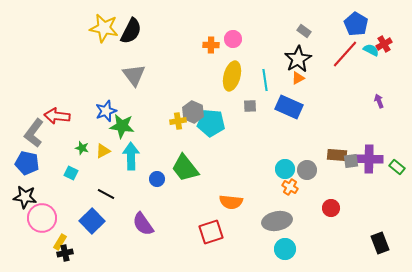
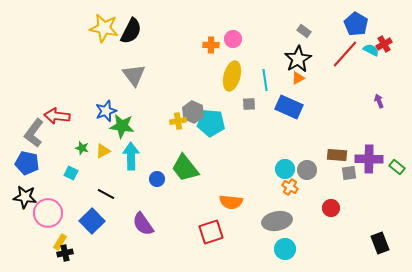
gray square at (250, 106): moved 1 px left, 2 px up
gray square at (351, 161): moved 2 px left, 12 px down
pink circle at (42, 218): moved 6 px right, 5 px up
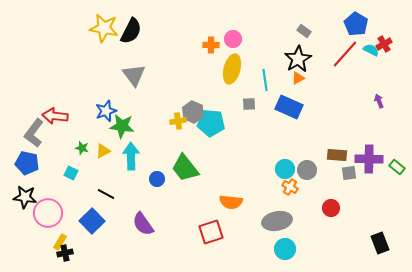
yellow ellipse at (232, 76): moved 7 px up
red arrow at (57, 116): moved 2 px left
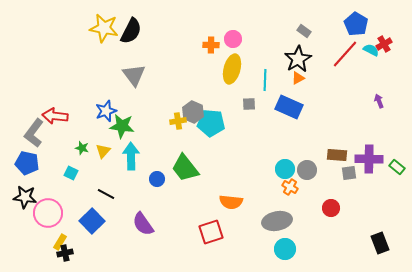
cyan line at (265, 80): rotated 10 degrees clockwise
yellow triangle at (103, 151): rotated 21 degrees counterclockwise
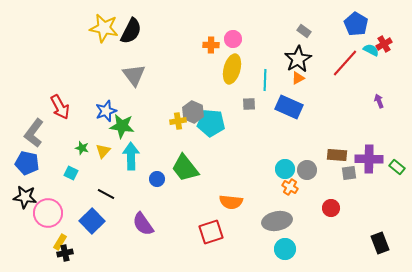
red line at (345, 54): moved 9 px down
red arrow at (55, 116): moved 5 px right, 9 px up; rotated 125 degrees counterclockwise
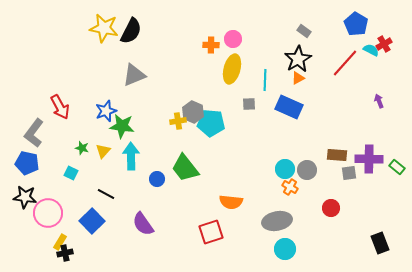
gray triangle at (134, 75): rotated 45 degrees clockwise
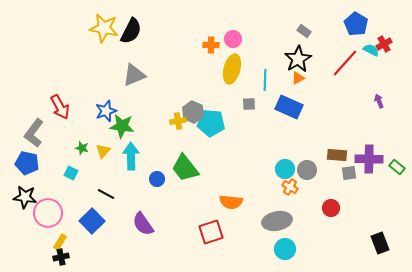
black cross at (65, 253): moved 4 px left, 4 px down
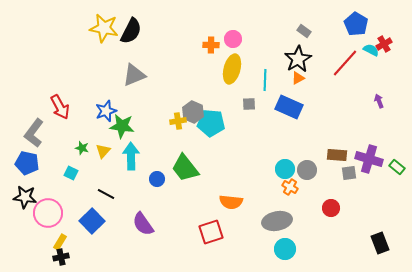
purple cross at (369, 159): rotated 16 degrees clockwise
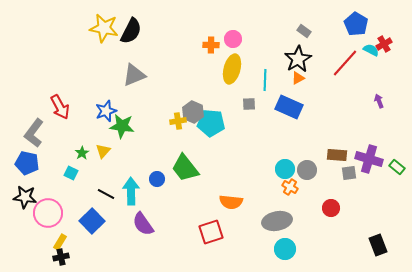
green star at (82, 148): moved 5 px down; rotated 24 degrees clockwise
cyan arrow at (131, 156): moved 35 px down
black rectangle at (380, 243): moved 2 px left, 2 px down
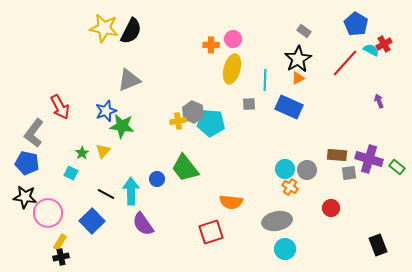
gray triangle at (134, 75): moved 5 px left, 5 px down
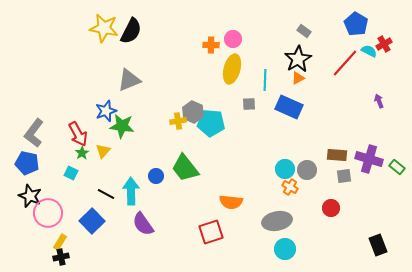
cyan semicircle at (371, 50): moved 2 px left, 1 px down
red arrow at (60, 107): moved 18 px right, 27 px down
gray square at (349, 173): moved 5 px left, 3 px down
blue circle at (157, 179): moved 1 px left, 3 px up
black star at (25, 197): moved 5 px right, 1 px up; rotated 15 degrees clockwise
